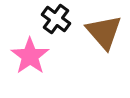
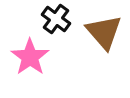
pink star: moved 1 px down
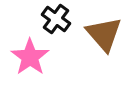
brown triangle: moved 2 px down
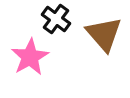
pink star: rotated 6 degrees clockwise
